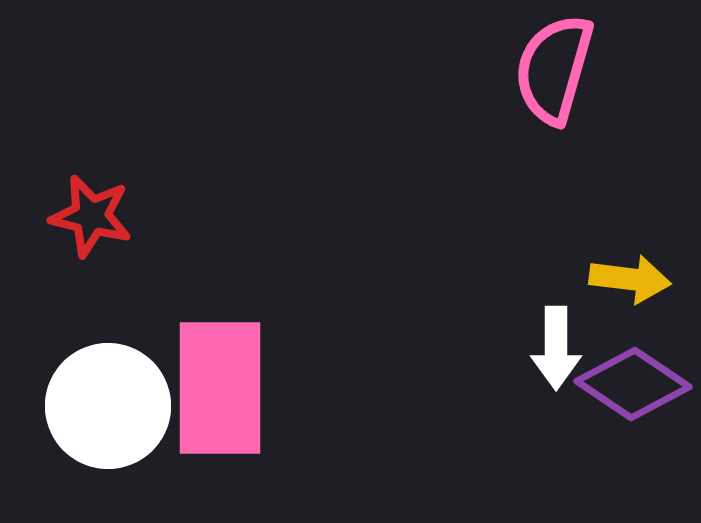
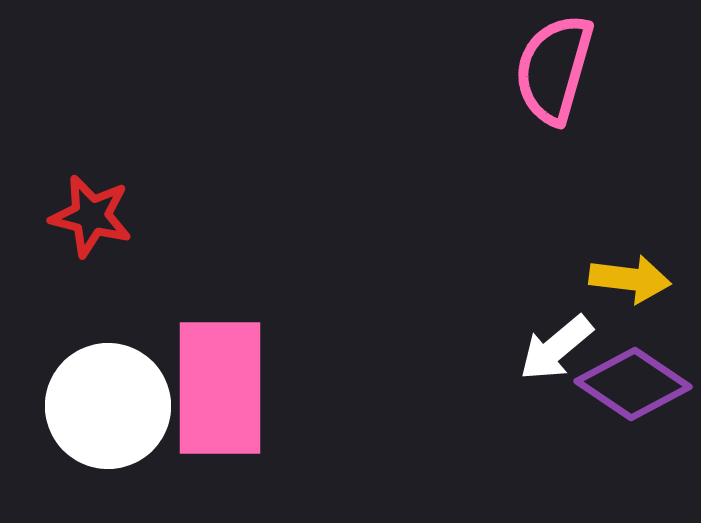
white arrow: rotated 50 degrees clockwise
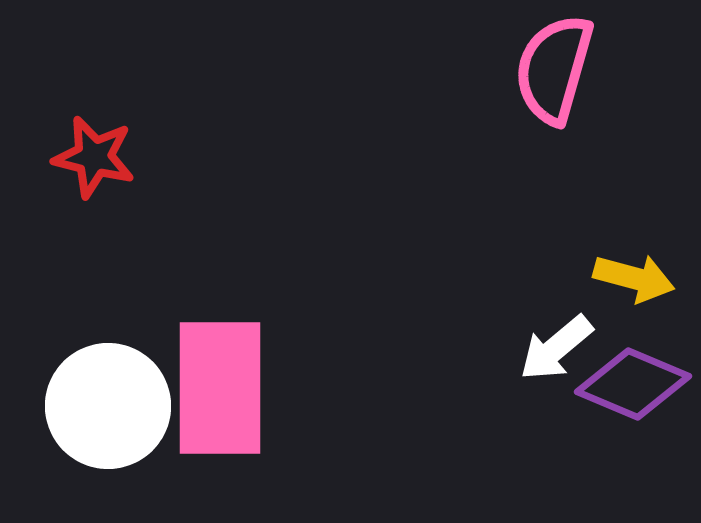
red star: moved 3 px right, 59 px up
yellow arrow: moved 4 px right, 1 px up; rotated 8 degrees clockwise
purple diamond: rotated 11 degrees counterclockwise
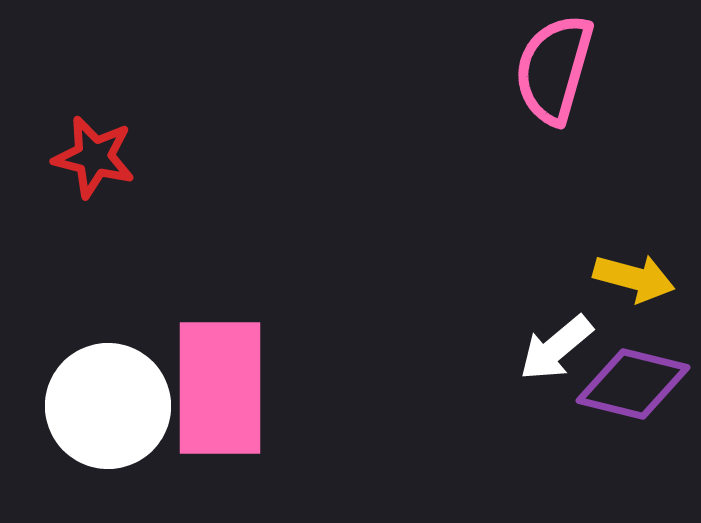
purple diamond: rotated 9 degrees counterclockwise
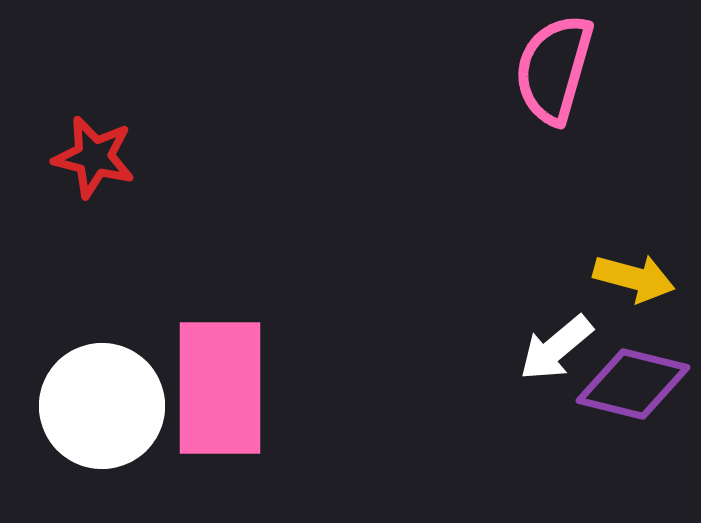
white circle: moved 6 px left
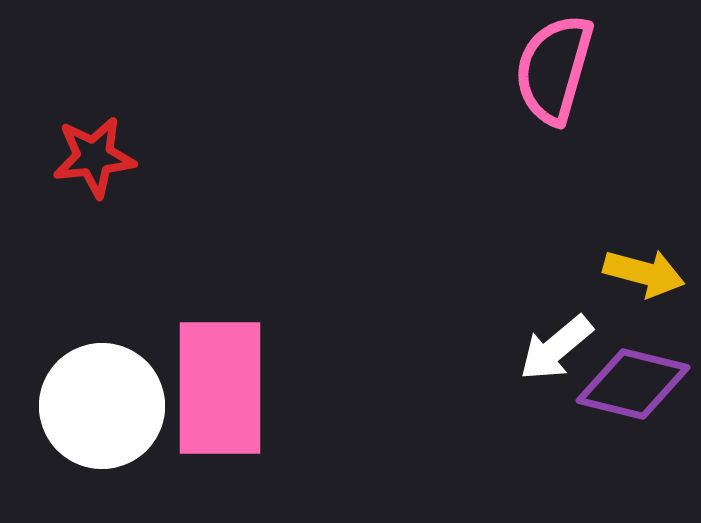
red star: rotated 20 degrees counterclockwise
yellow arrow: moved 10 px right, 5 px up
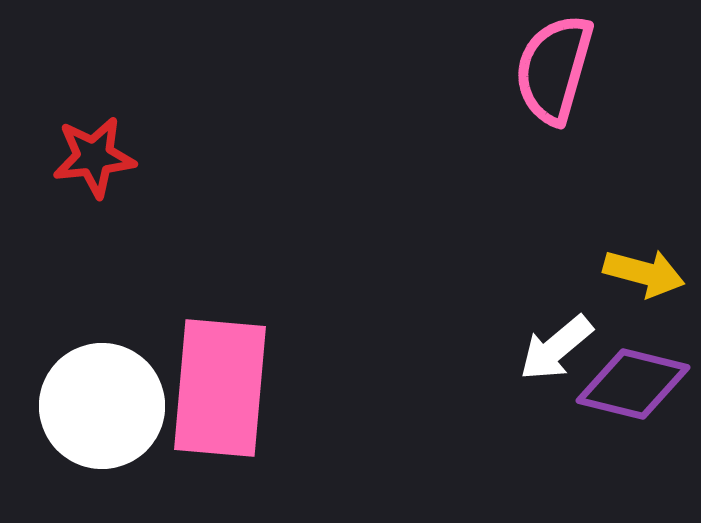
pink rectangle: rotated 5 degrees clockwise
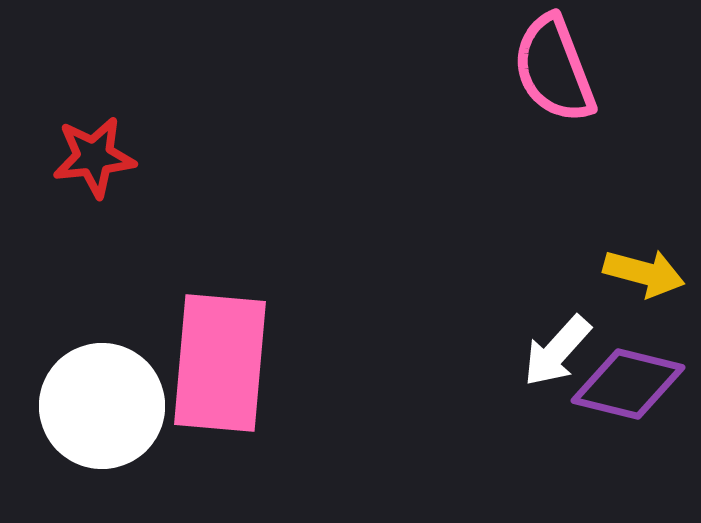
pink semicircle: rotated 37 degrees counterclockwise
white arrow: moved 1 px right, 3 px down; rotated 8 degrees counterclockwise
purple diamond: moved 5 px left
pink rectangle: moved 25 px up
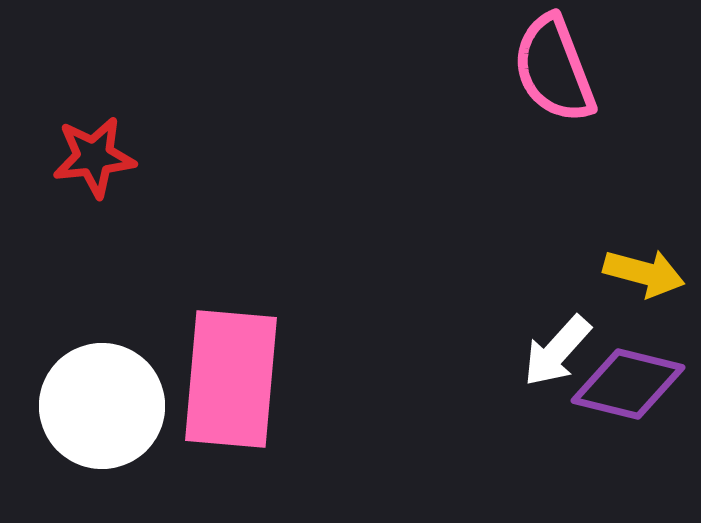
pink rectangle: moved 11 px right, 16 px down
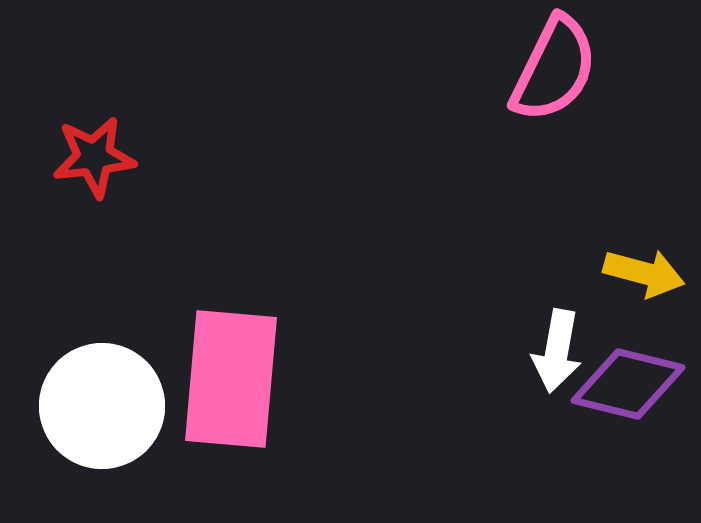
pink semicircle: rotated 133 degrees counterclockwise
white arrow: rotated 32 degrees counterclockwise
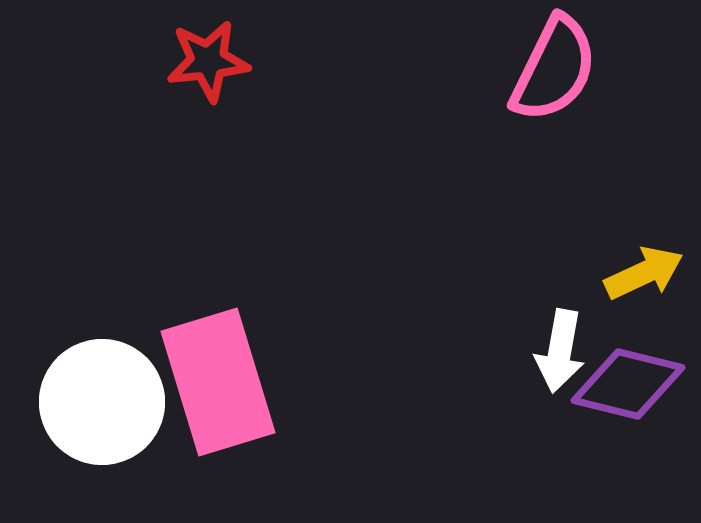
red star: moved 114 px right, 96 px up
yellow arrow: rotated 40 degrees counterclockwise
white arrow: moved 3 px right
pink rectangle: moved 13 px left, 3 px down; rotated 22 degrees counterclockwise
white circle: moved 4 px up
